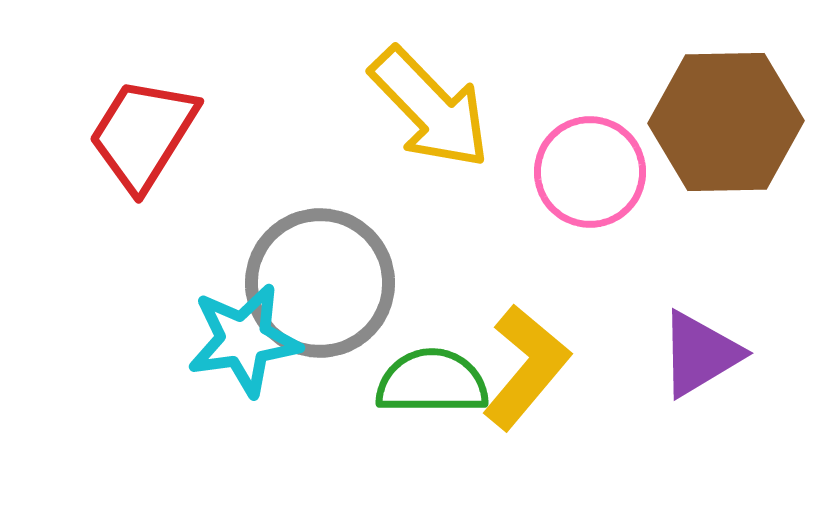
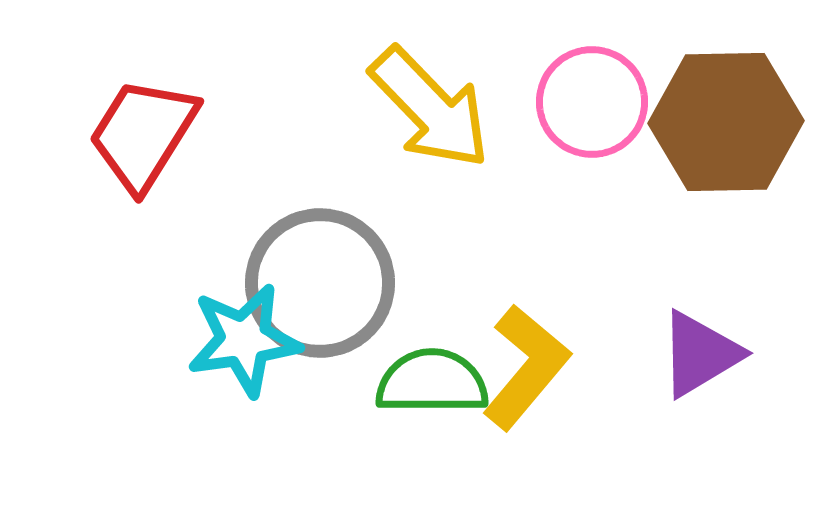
pink circle: moved 2 px right, 70 px up
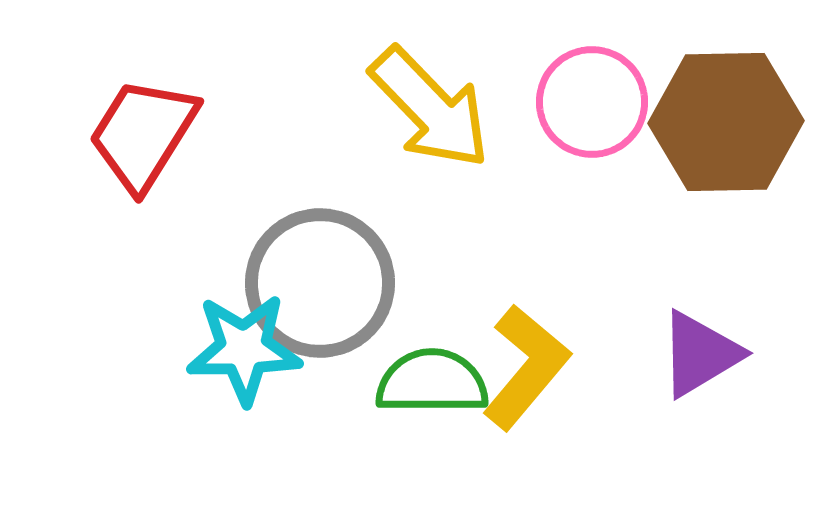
cyan star: moved 9 px down; rotated 7 degrees clockwise
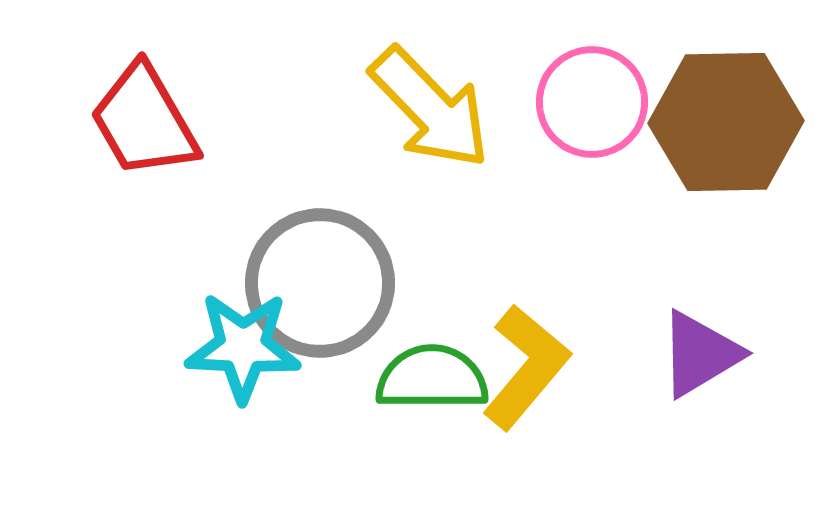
red trapezoid: moved 1 px right, 13 px up; rotated 62 degrees counterclockwise
cyan star: moved 1 px left, 2 px up; rotated 4 degrees clockwise
green semicircle: moved 4 px up
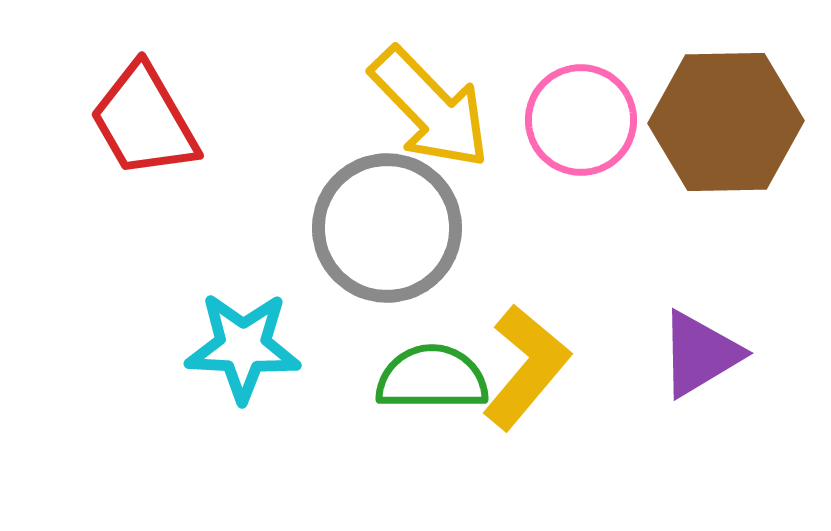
pink circle: moved 11 px left, 18 px down
gray circle: moved 67 px right, 55 px up
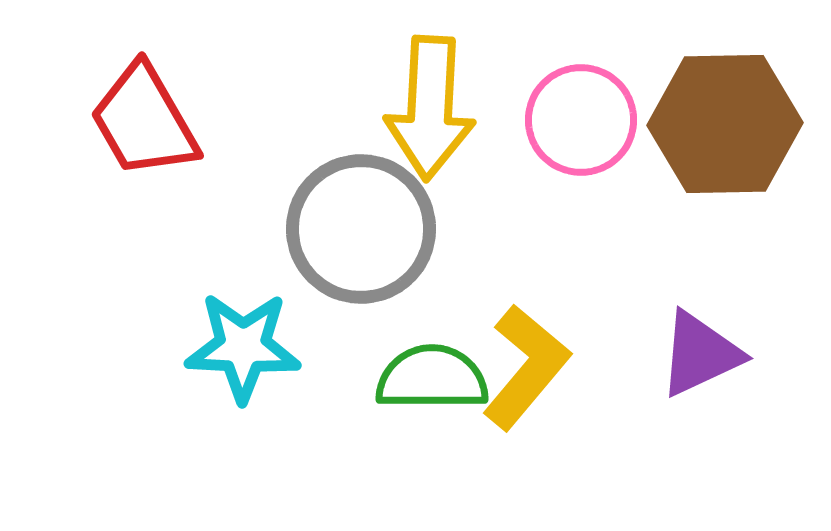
yellow arrow: rotated 47 degrees clockwise
brown hexagon: moved 1 px left, 2 px down
gray circle: moved 26 px left, 1 px down
purple triangle: rotated 6 degrees clockwise
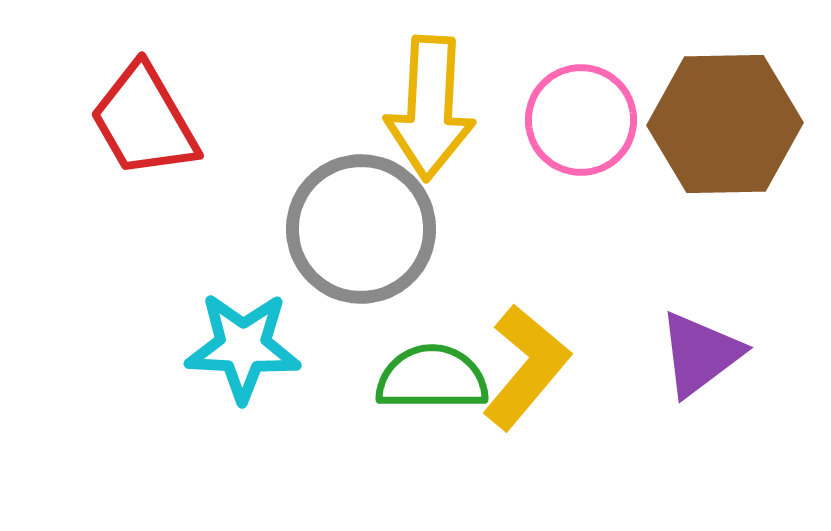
purple triangle: rotated 12 degrees counterclockwise
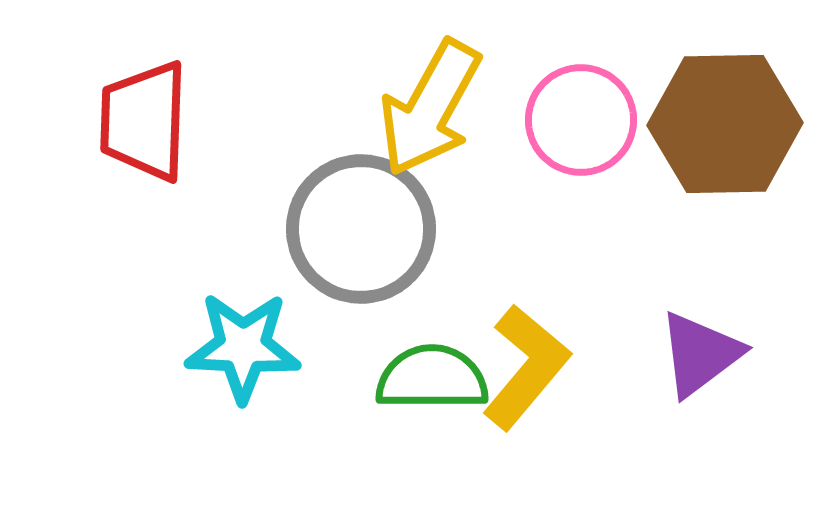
yellow arrow: rotated 26 degrees clockwise
red trapezoid: rotated 32 degrees clockwise
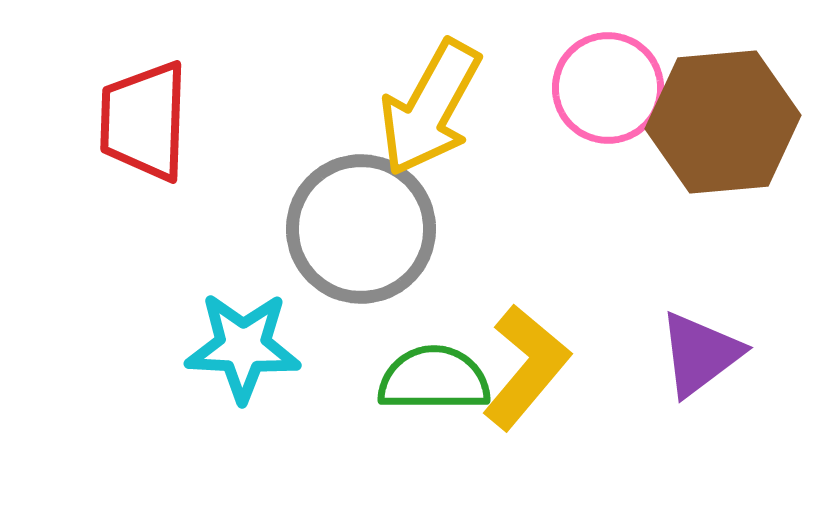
pink circle: moved 27 px right, 32 px up
brown hexagon: moved 2 px left, 2 px up; rotated 4 degrees counterclockwise
green semicircle: moved 2 px right, 1 px down
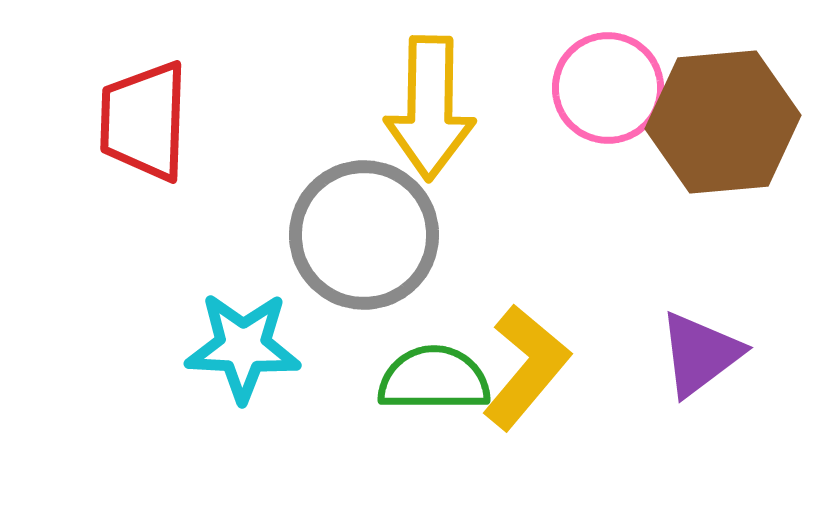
yellow arrow: rotated 28 degrees counterclockwise
gray circle: moved 3 px right, 6 px down
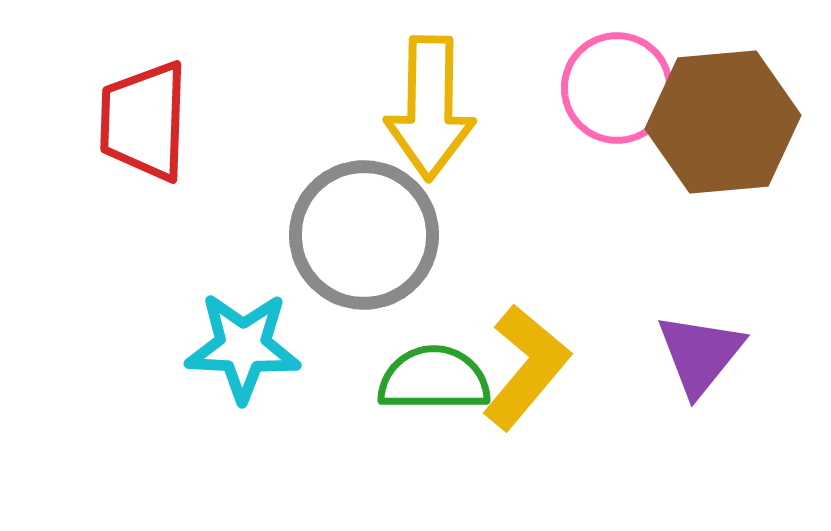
pink circle: moved 9 px right
purple triangle: rotated 14 degrees counterclockwise
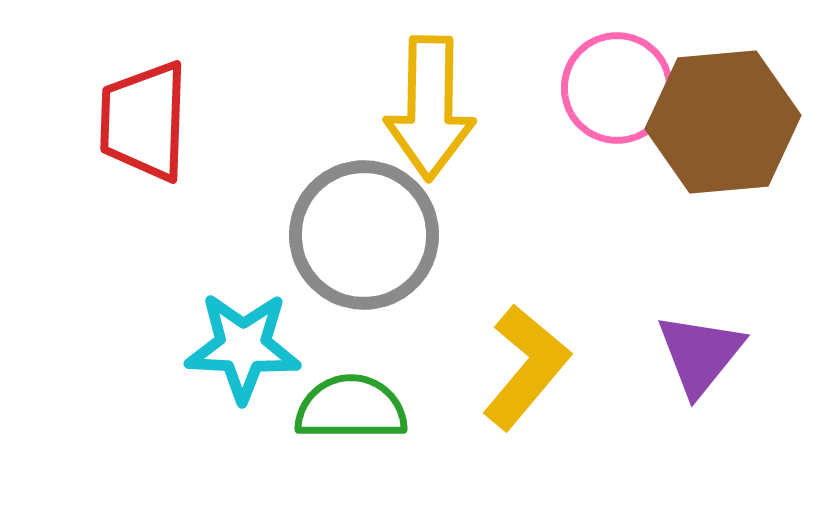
green semicircle: moved 83 px left, 29 px down
